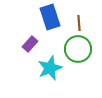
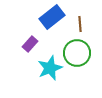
blue rectangle: moved 2 px right; rotated 70 degrees clockwise
brown line: moved 1 px right, 1 px down
green circle: moved 1 px left, 4 px down
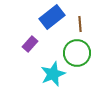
cyan star: moved 3 px right, 6 px down
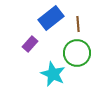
blue rectangle: moved 1 px left, 1 px down
brown line: moved 2 px left
cyan star: rotated 25 degrees counterclockwise
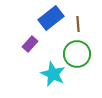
green circle: moved 1 px down
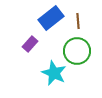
brown line: moved 3 px up
green circle: moved 3 px up
cyan star: moved 1 px right, 1 px up
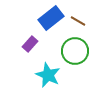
brown line: rotated 56 degrees counterclockwise
green circle: moved 2 px left
cyan star: moved 6 px left, 2 px down
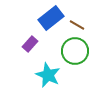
brown line: moved 1 px left, 4 px down
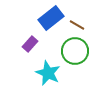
cyan star: moved 2 px up
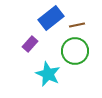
brown line: rotated 42 degrees counterclockwise
cyan star: moved 1 px down
